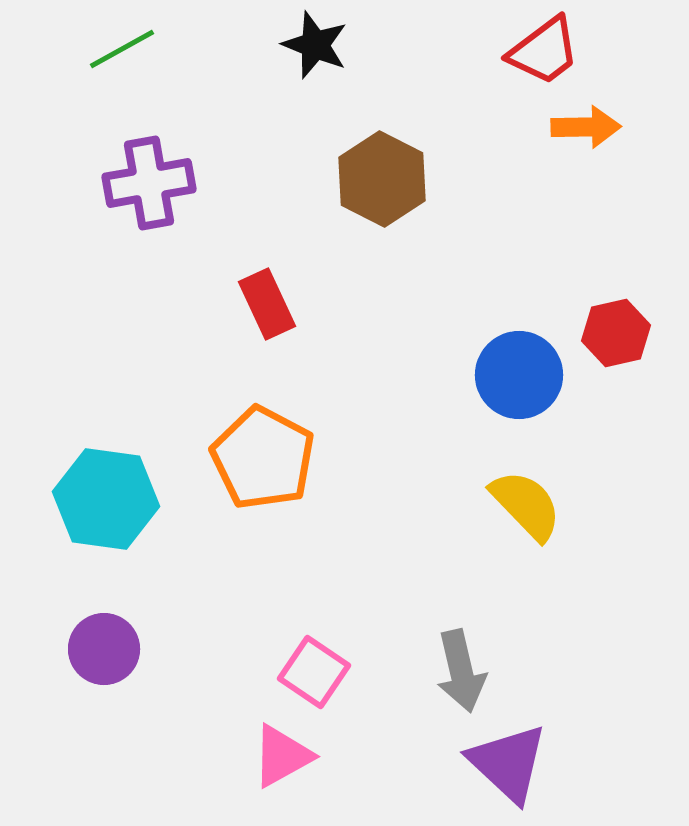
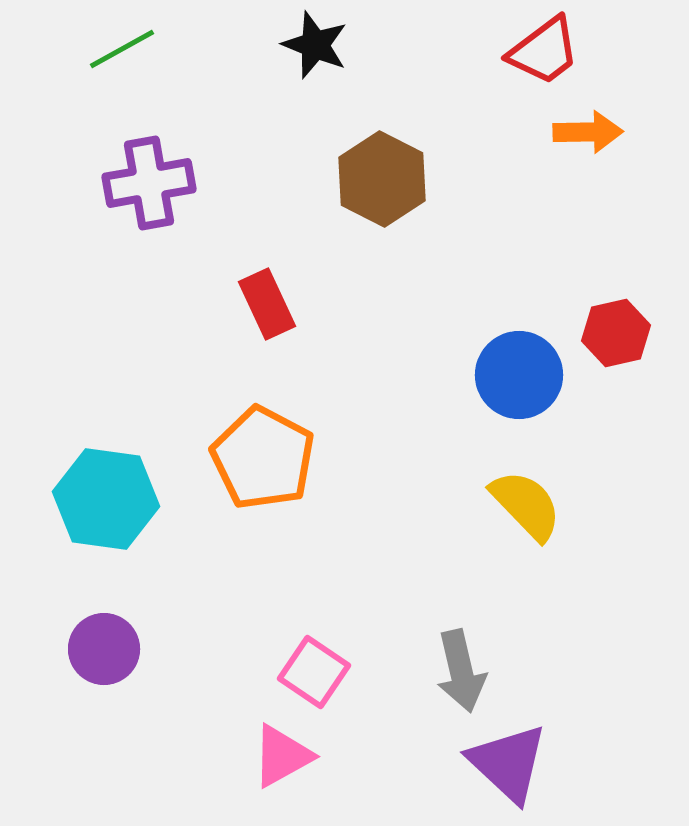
orange arrow: moved 2 px right, 5 px down
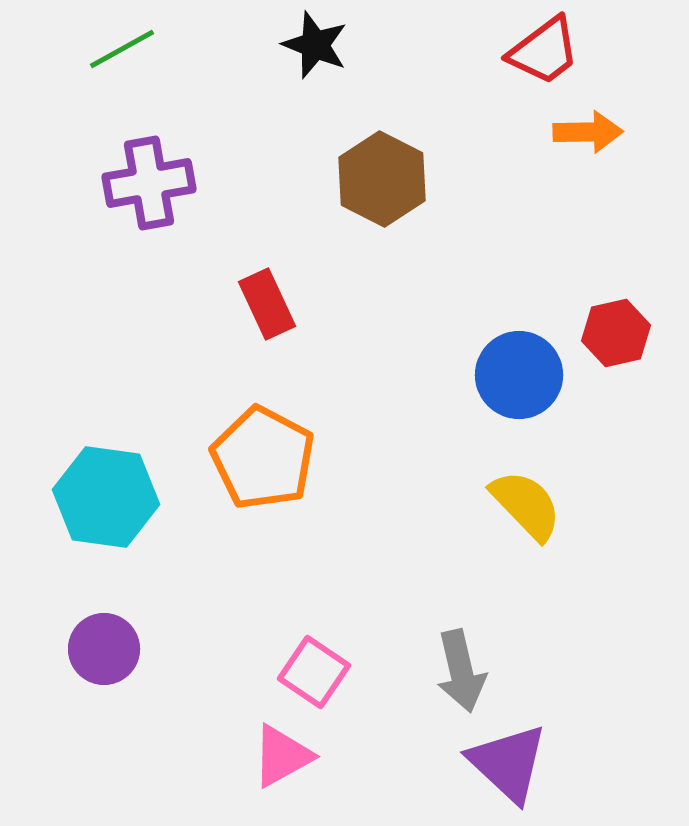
cyan hexagon: moved 2 px up
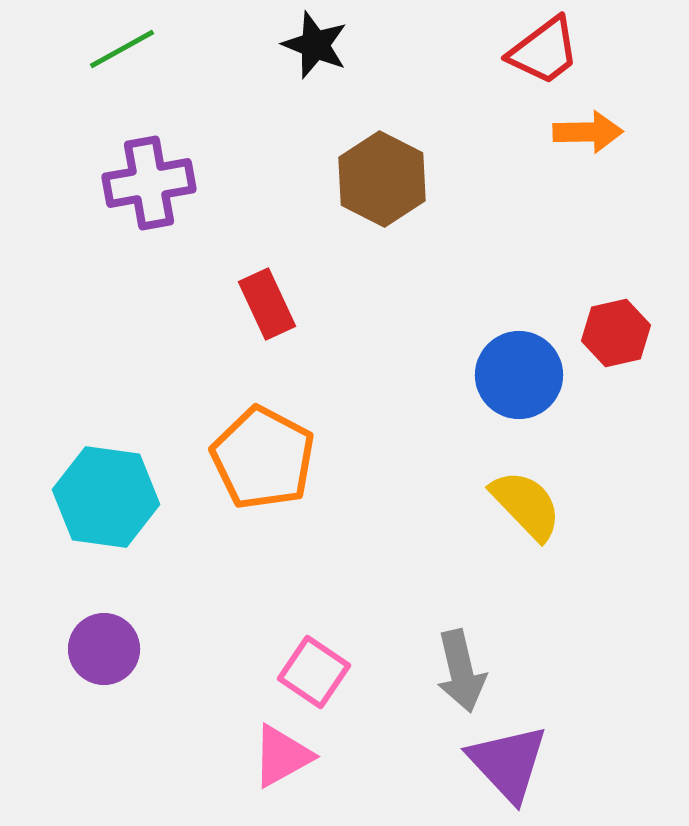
purple triangle: rotated 4 degrees clockwise
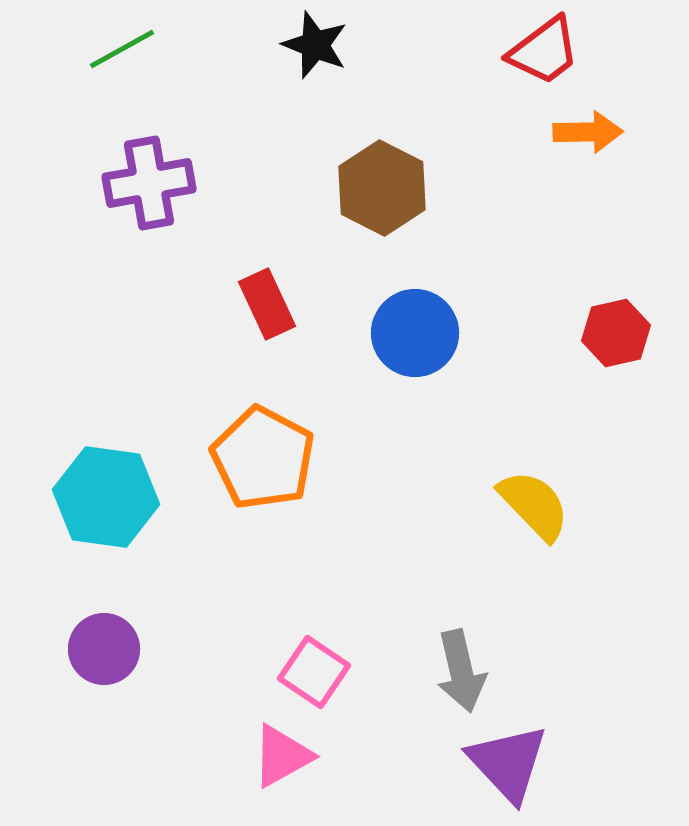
brown hexagon: moved 9 px down
blue circle: moved 104 px left, 42 px up
yellow semicircle: moved 8 px right
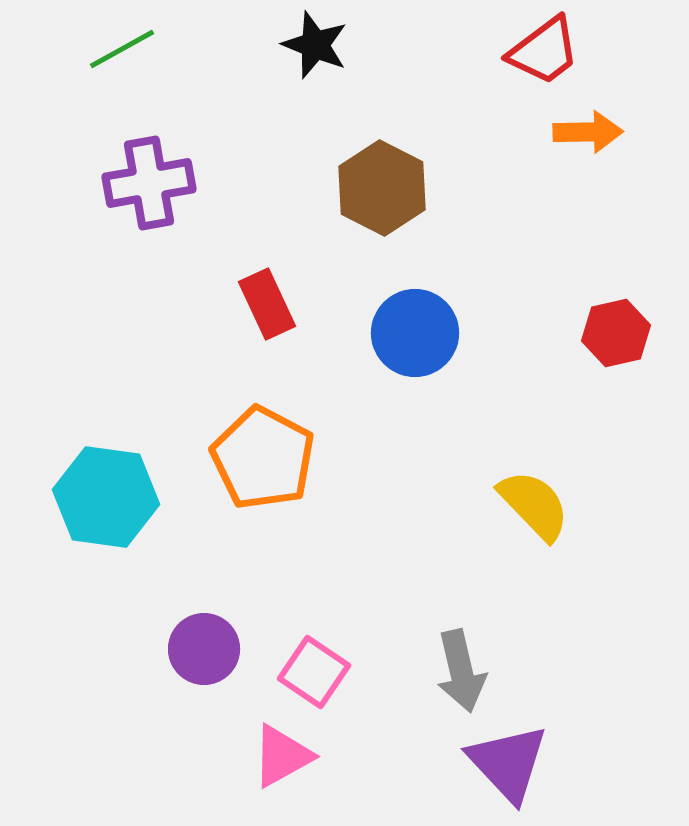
purple circle: moved 100 px right
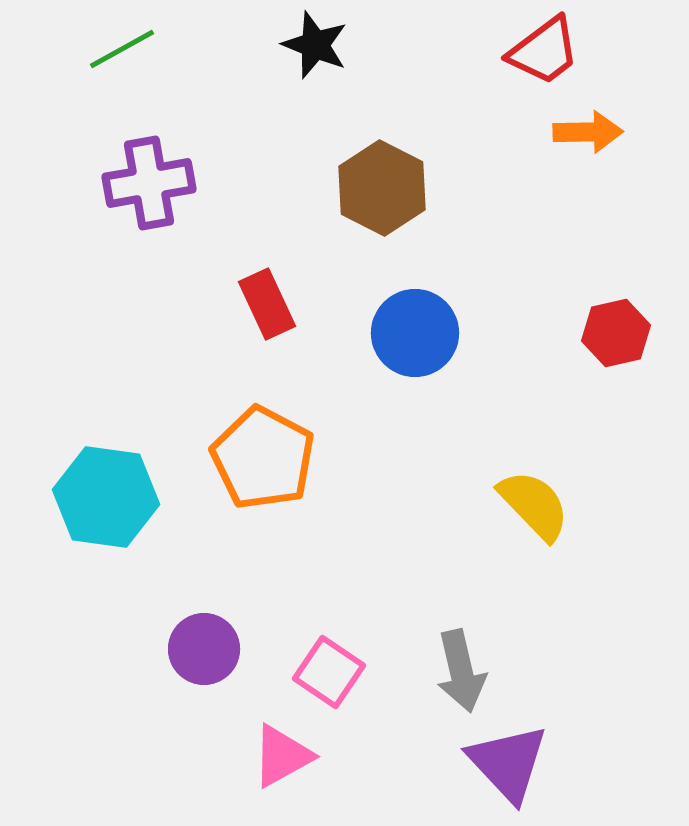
pink square: moved 15 px right
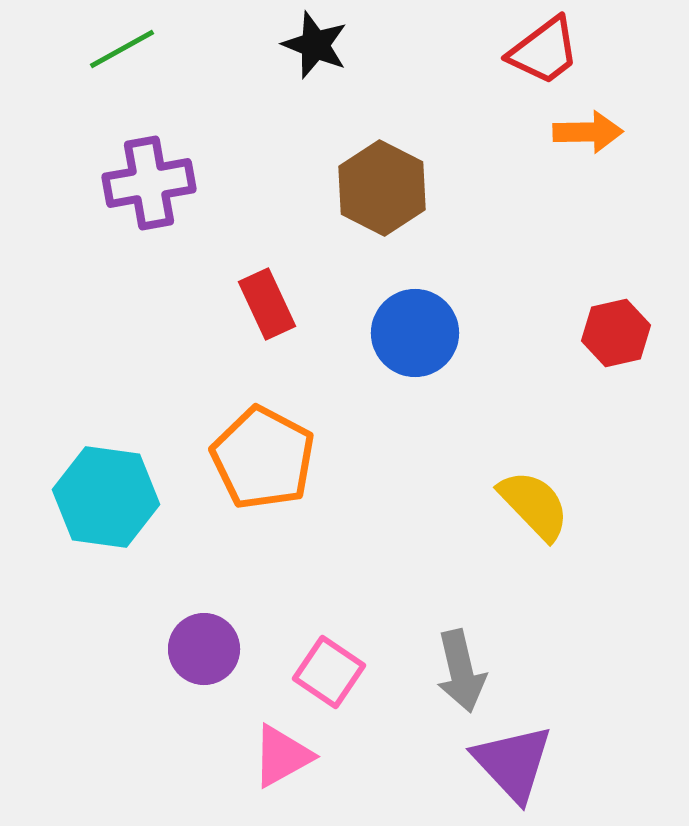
purple triangle: moved 5 px right
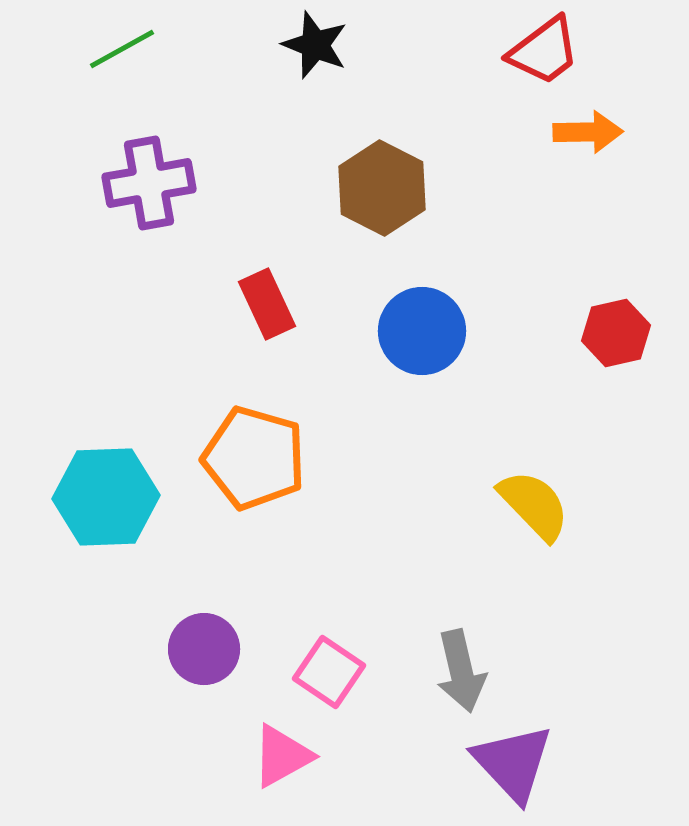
blue circle: moved 7 px right, 2 px up
orange pentagon: moved 9 px left; rotated 12 degrees counterclockwise
cyan hexagon: rotated 10 degrees counterclockwise
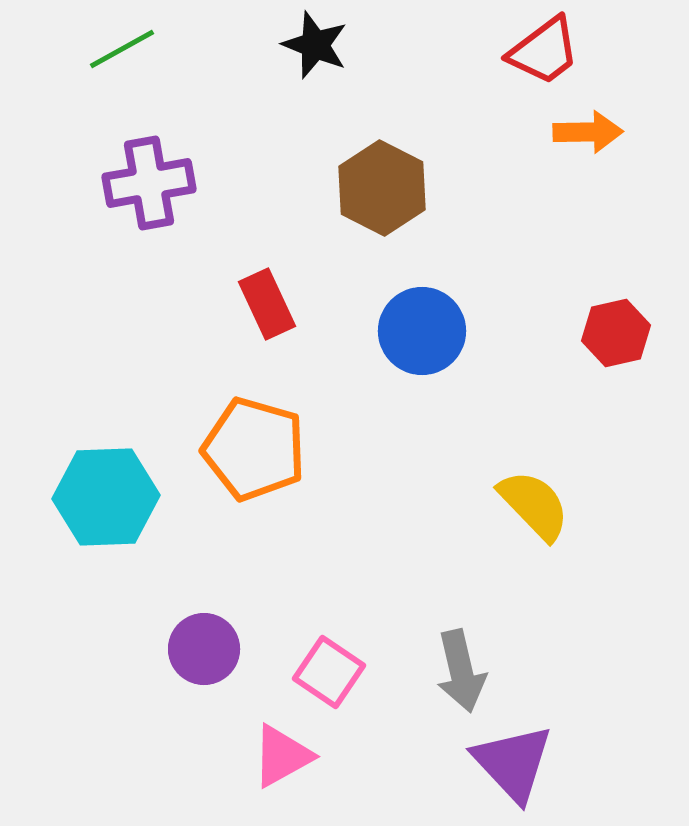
orange pentagon: moved 9 px up
